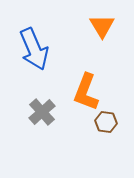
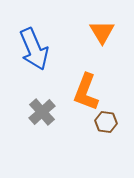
orange triangle: moved 6 px down
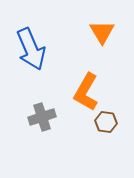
blue arrow: moved 3 px left
orange L-shape: rotated 9 degrees clockwise
gray cross: moved 5 px down; rotated 24 degrees clockwise
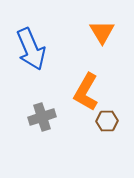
brown hexagon: moved 1 px right, 1 px up; rotated 10 degrees counterclockwise
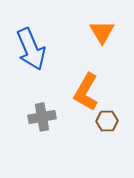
gray cross: rotated 8 degrees clockwise
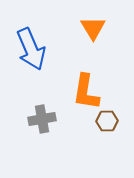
orange triangle: moved 9 px left, 4 px up
orange L-shape: rotated 21 degrees counterclockwise
gray cross: moved 2 px down
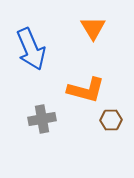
orange L-shape: moved 2 px up; rotated 84 degrees counterclockwise
brown hexagon: moved 4 px right, 1 px up
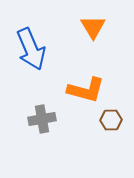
orange triangle: moved 1 px up
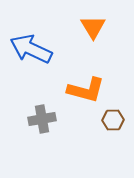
blue arrow: rotated 138 degrees clockwise
brown hexagon: moved 2 px right
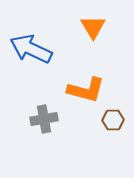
gray cross: moved 2 px right
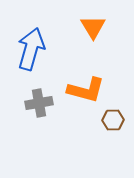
blue arrow: rotated 81 degrees clockwise
gray cross: moved 5 px left, 16 px up
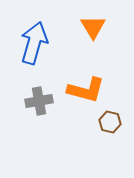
blue arrow: moved 3 px right, 6 px up
gray cross: moved 2 px up
brown hexagon: moved 3 px left, 2 px down; rotated 15 degrees clockwise
